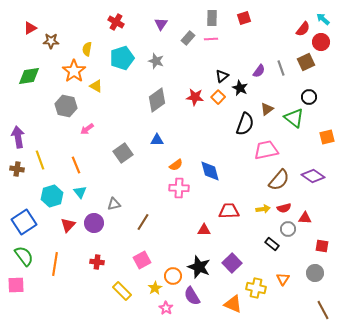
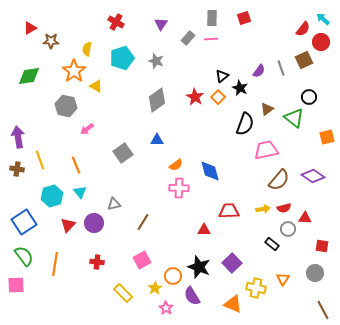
brown square at (306, 62): moved 2 px left, 2 px up
red star at (195, 97): rotated 24 degrees clockwise
yellow rectangle at (122, 291): moved 1 px right, 2 px down
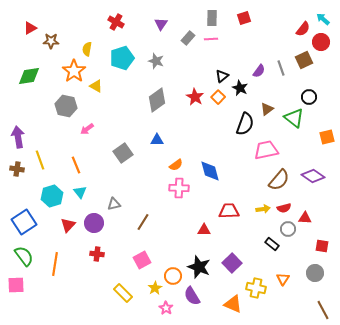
red cross at (97, 262): moved 8 px up
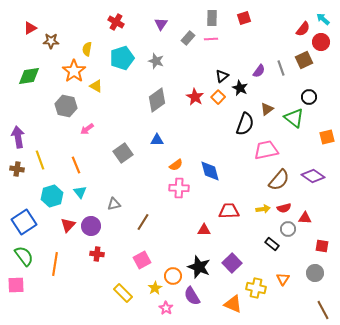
purple circle at (94, 223): moved 3 px left, 3 px down
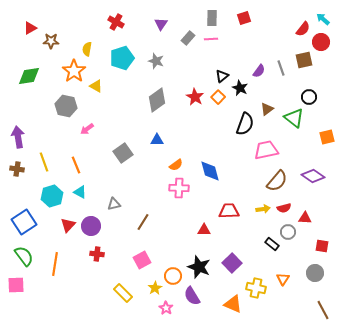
brown square at (304, 60): rotated 12 degrees clockwise
yellow line at (40, 160): moved 4 px right, 2 px down
brown semicircle at (279, 180): moved 2 px left, 1 px down
cyan triangle at (80, 192): rotated 24 degrees counterclockwise
gray circle at (288, 229): moved 3 px down
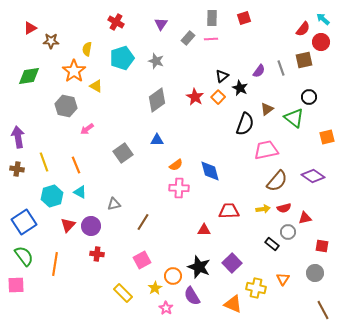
red triangle at (305, 218): rotated 16 degrees counterclockwise
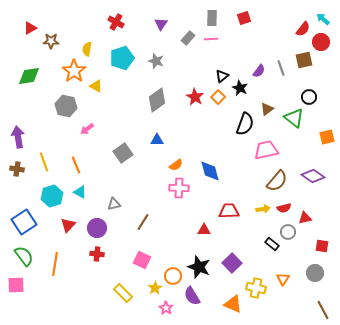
purple circle at (91, 226): moved 6 px right, 2 px down
pink square at (142, 260): rotated 36 degrees counterclockwise
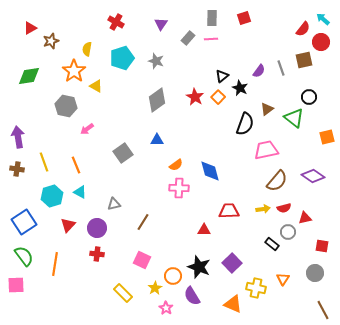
brown star at (51, 41): rotated 21 degrees counterclockwise
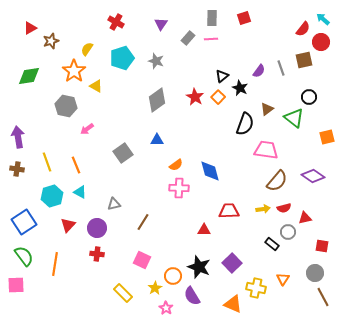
yellow semicircle at (87, 49): rotated 24 degrees clockwise
pink trapezoid at (266, 150): rotated 20 degrees clockwise
yellow line at (44, 162): moved 3 px right
brown line at (323, 310): moved 13 px up
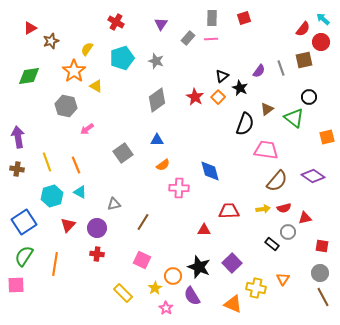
orange semicircle at (176, 165): moved 13 px left
green semicircle at (24, 256): rotated 110 degrees counterclockwise
gray circle at (315, 273): moved 5 px right
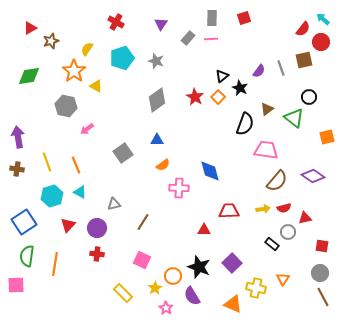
green semicircle at (24, 256): moved 3 px right; rotated 25 degrees counterclockwise
